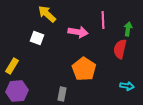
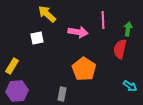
white square: rotated 32 degrees counterclockwise
cyan arrow: moved 3 px right; rotated 24 degrees clockwise
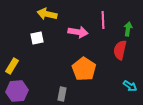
yellow arrow: rotated 30 degrees counterclockwise
red semicircle: moved 1 px down
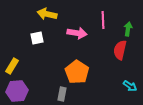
pink arrow: moved 1 px left, 1 px down
orange pentagon: moved 7 px left, 3 px down
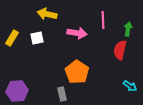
yellow rectangle: moved 28 px up
gray rectangle: rotated 24 degrees counterclockwise
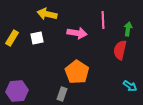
gray rectangle: rotated 32 degrees clockwise
